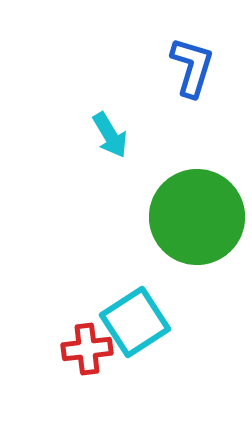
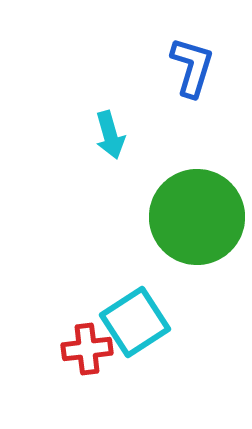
cyan arrow: rotated 15 degrees clockwise
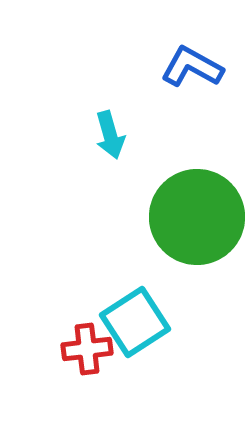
blue L-shape: rotated 78 degrees counterclockwise
